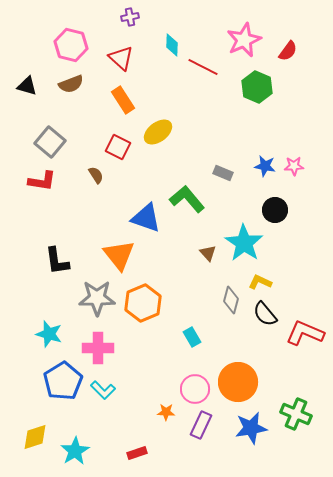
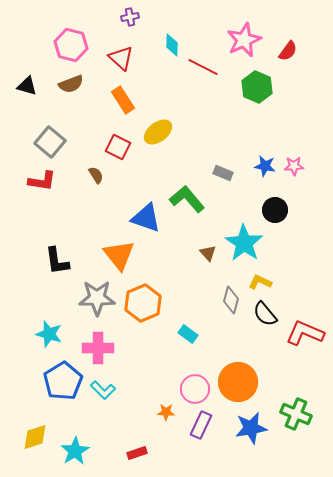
cyan rectangle at (192, 337): moved 4 px left, 3 px up; rotated 24 degrees counterclockwise
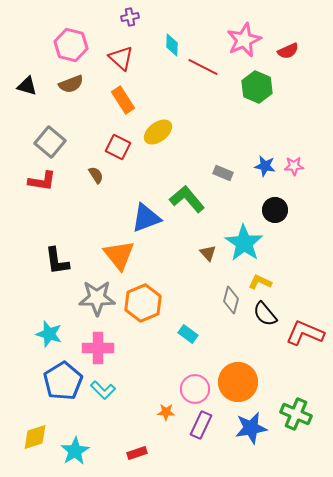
red semicircle at (288, 51): rotated 30 degrees clockwise
blue triangle at (146, 218): rotated 40 degrees counterclockwise
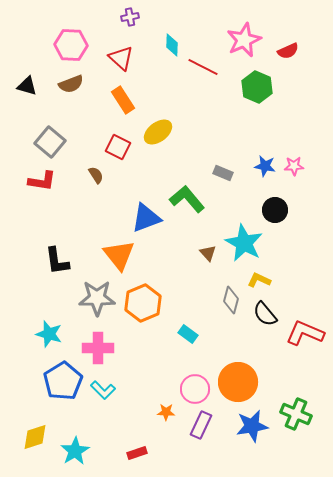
pink hexagon at (71, 45): rotated 12 degrees counterclockwise
cyan star at (244, 243): rotated 6 degrees counterclockwise
yellow L-shape at (260, 282): moved 1 px left, 2 px up
blue star at (251, 428): moved 1 px right, 2 px up
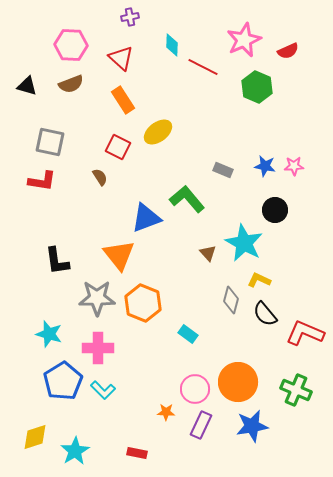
gray square at (50, 142): rotated 28 degrees counterclockwise
gray rectangle at (223, 173): moved 3 px up
brown semicircle at (96, 175): moved 4 px right, 2 px down
orange hexagon at (143, 303): rotated 15 degrees counterclockwise
green cross at (296, 414): moved 24 px up
red rectangle at (137, 453): rotated 30 degrees clockwise
